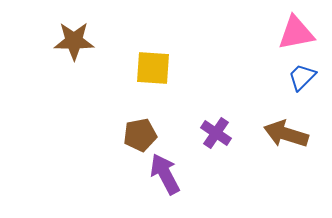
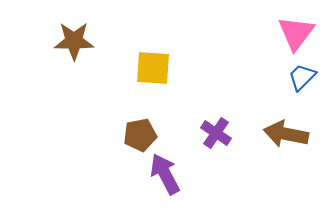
pink triangle: rotated 42 degrees counterclockwise
brown arrow: rotated 6 degrees counterclockwise
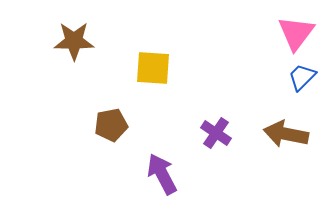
brown pentagon: moved 29 px left, 10 px up
purple arrow: moved 3 px left
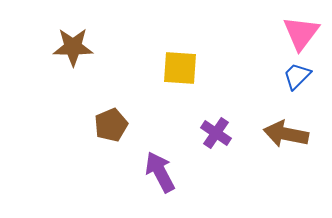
pink triangle: moved 5 px right
brown star: moved 1 px left, 6 px down
yellow square: moved 27 px right
blue trapezoid: moved 5 px left, 1 px up
brown pentagon: rotated 12 degrees counterclockwise
purple arrow: moved 2 px left, 2 px up
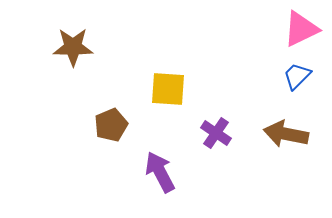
pink triangle: moved 4 px up; rotated 27 degrees clockwise
yellow square: moved 12 px left, 21 px down
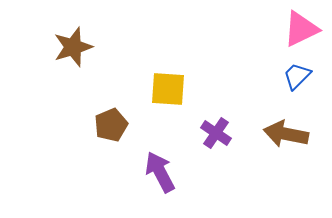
brown star: rotated 18 degrees counterclockwise
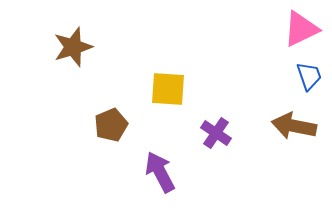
blue trapezoid: moved 12 px right; rotated 116 degrees clockwise
brown arrow: moved 8 px right, 8 px up
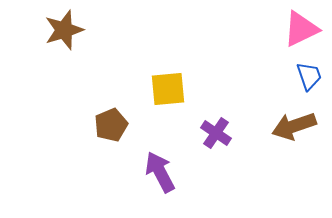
brown star: moved 9 px left, 17 px up
yellow square: rotated 9 degrees counterclockwise
brown arrow: rotated 30 degrees counterclockwise
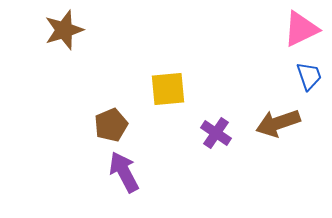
brown arrow: moved 16 px left, 3 px up
purple arrow: moved 36 px left
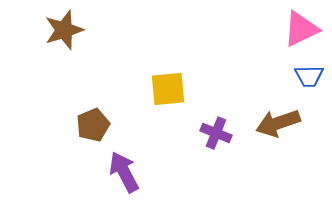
blue trapezoid: rotated 108 degrees clockwise
brown pentagon: moved 18 px left
purple cross: rotated 12 degrees counterclockwise
